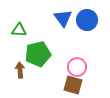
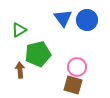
green triangle: rotated 35 degrees counterclockwise
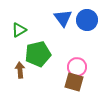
brown square: moved 1 px right, 3 px up
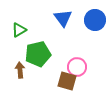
blue circle: moved 8 px right
brown square: moved 7 px left, 1 px up
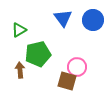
blue circle: moved 2 px left
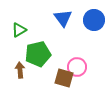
blue circle: moved 1 px right
brown square: moved 3 px left, 3 px up
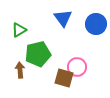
blue circle: moved 2 px right, 4 px down
